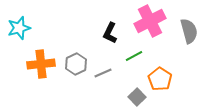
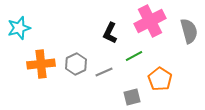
gray line: moved 1 px right, 1 px up
gray square: moved 5 px left; rotated 30 degrees clockwise
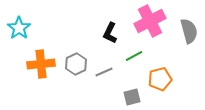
cyan star: rotated 20 degrees counterclockwise
orange pentagon: rotated 25 degrees clockwise
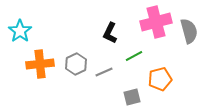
pink cross: moved 6 px right, 1 px down; rotated 12 degrees clockwise
cyan star: moved 1 px right, 3 px down
orange cross: moved 1 px left
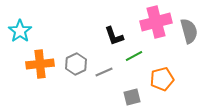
black L-shape: moved 4 px right, 3 px down; rotated 45 degrees counterclockwise
orange pentagon: moved 2 px right
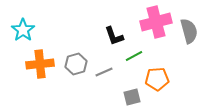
cyan star: moved 3 px right, 1 px up
gray hexagon: rotated 10 degrees clockwise
orange pentagon: moved 5 px left; rotated 10 degrees clockwise
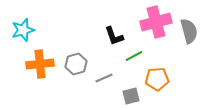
cyan star: rotated 20 degrees clockwise
gray line: moved 6 px down
gray square: moved 1 px left, 1 px up
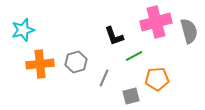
gray hexagon: moved 2 px up
gray line: rotated 42 degrees counterclockwise
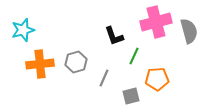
green line: rotated 36 degrees counterclockwise
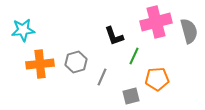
cyan star: rotated 10 degrees clockwise
gray line: moved 2 px left, 1 px up
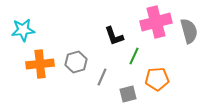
gray square: moved 3 px left, 2 px up
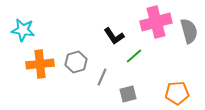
cyan star: rotated 15 degrees clockwise
black L-shape: rotated 15 degrees counterclockwise
green line: rotated 24 degrees clockwise
orange pentagon: moved 20 px right, 14 px down
